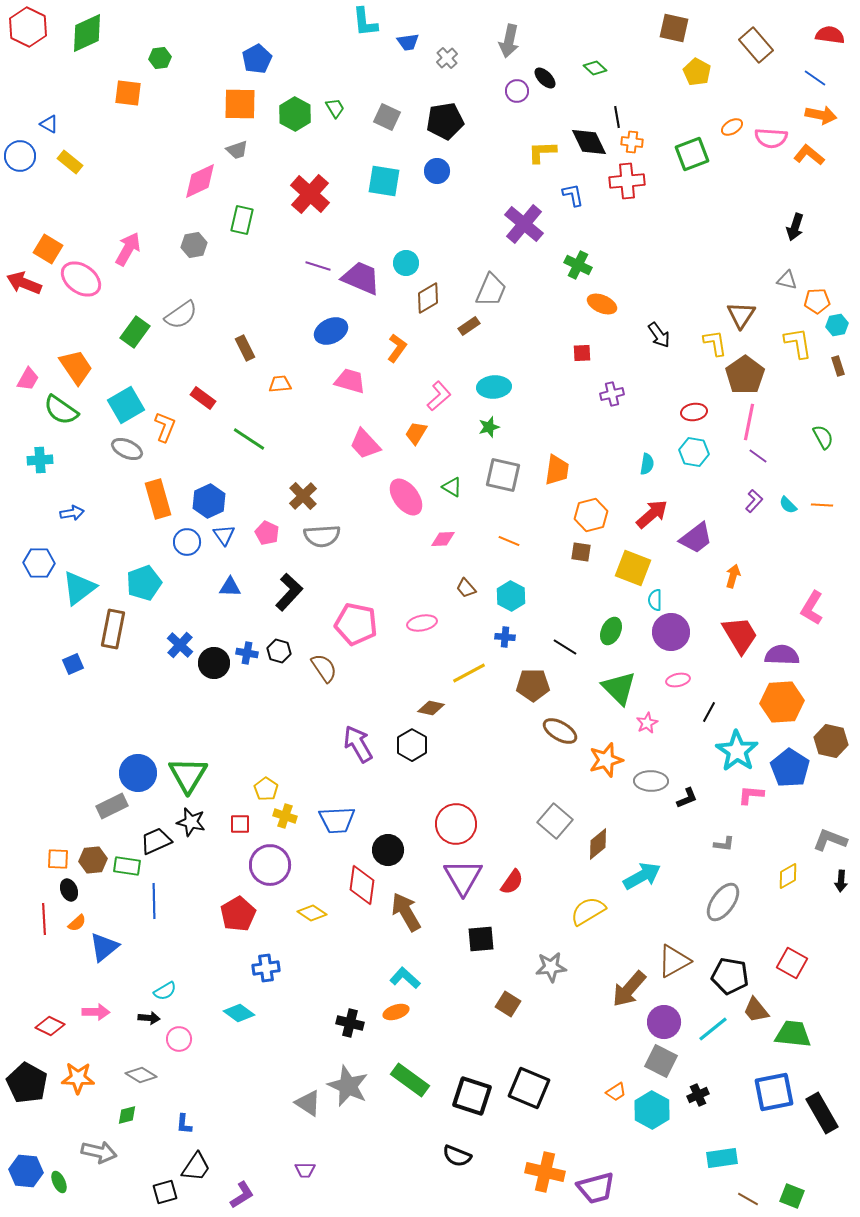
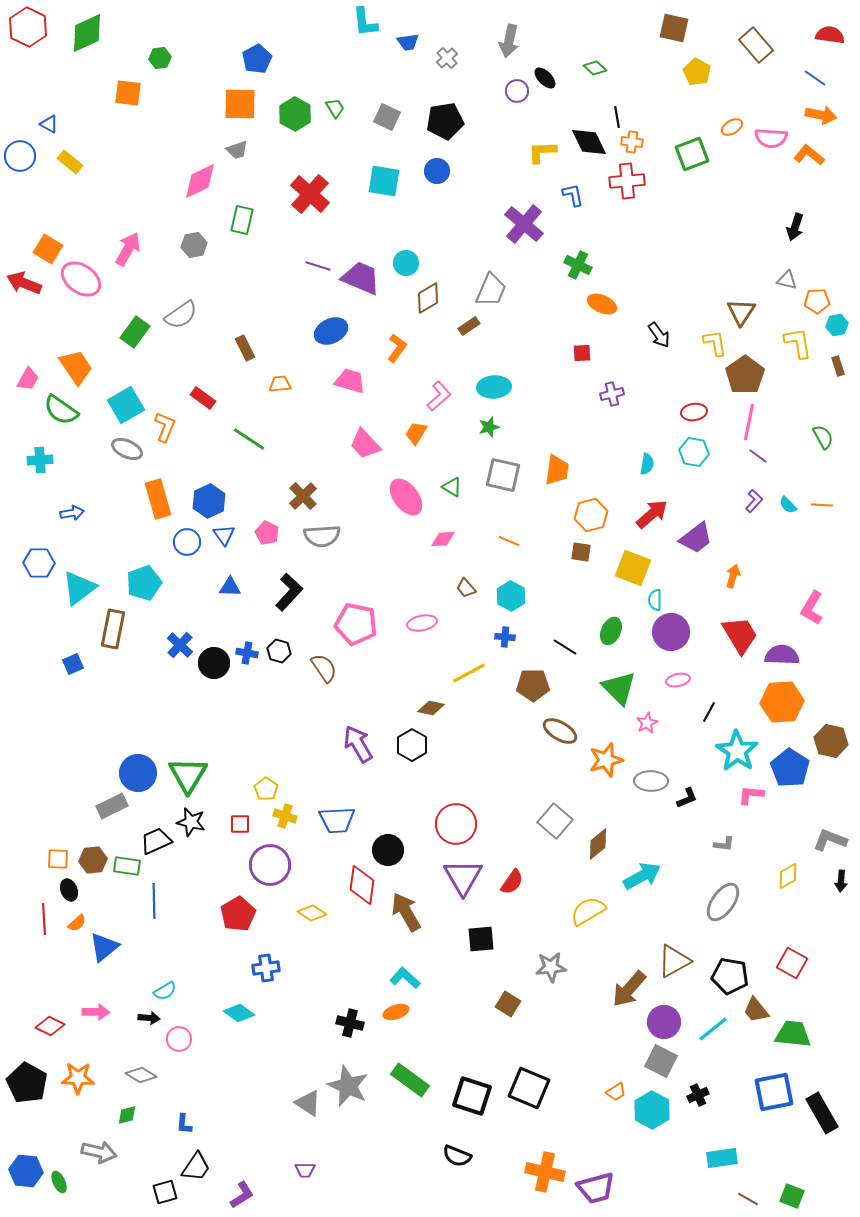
brown triangle at (741, 315): moved 3 px up
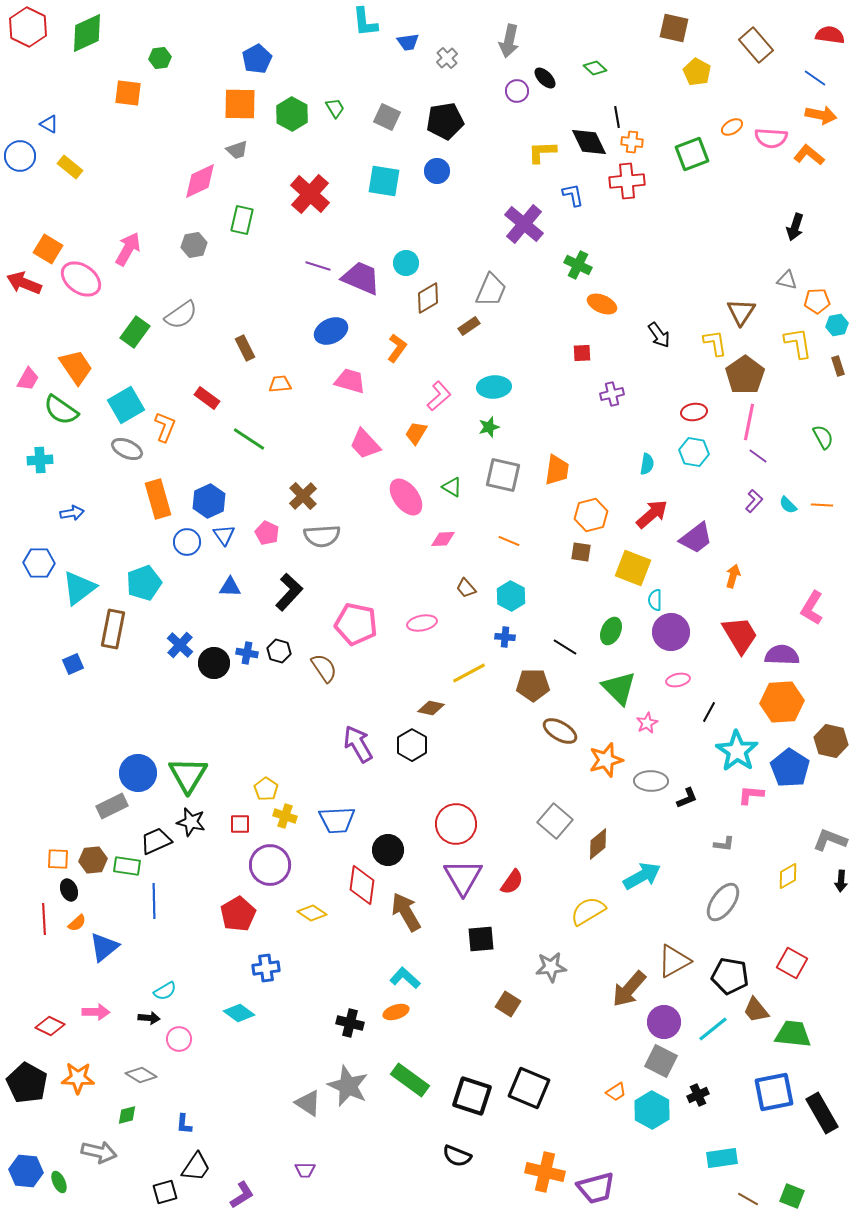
green hexagon at (295, 114): moved 3 px left
yellow rectangle at (70, 162): moved 5 px down
red rectangle at (203, 398): moved 4 px right
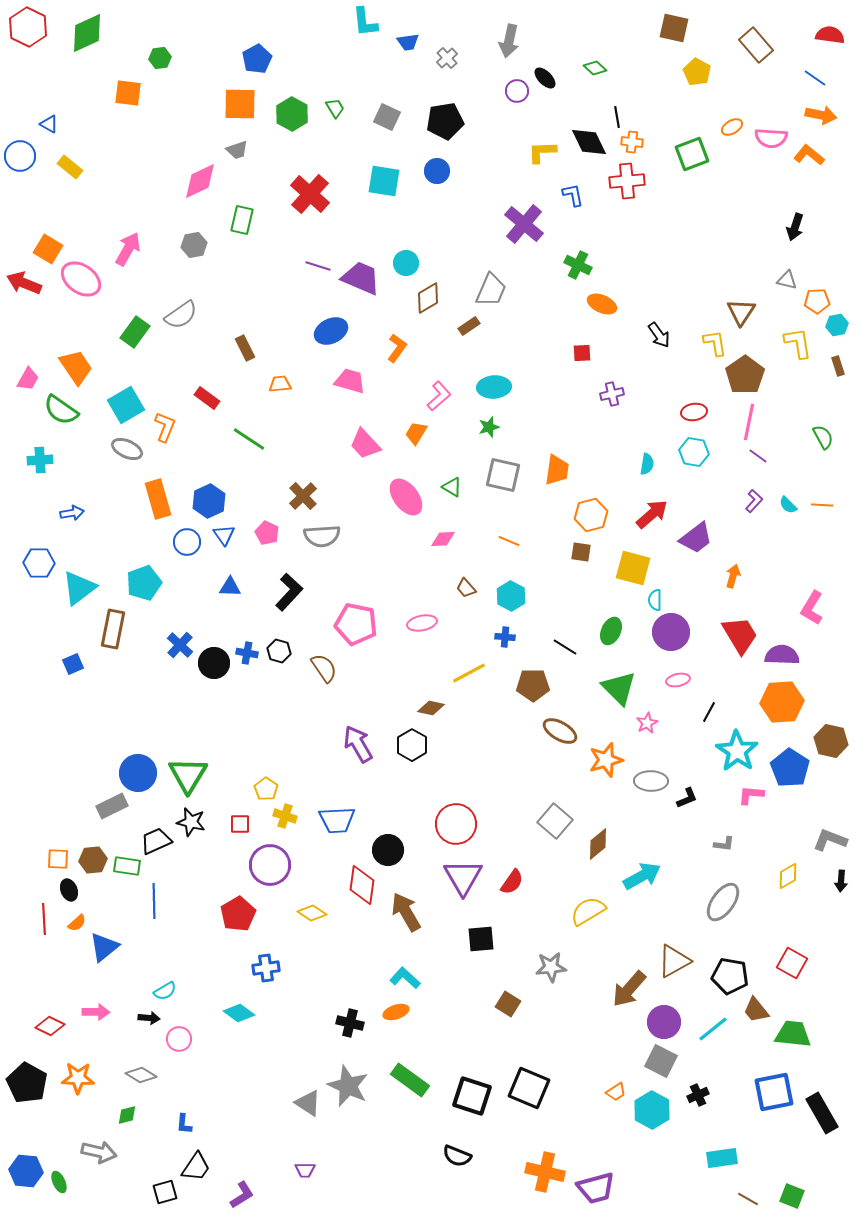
yellow square at (633, 568): rotated 6 degrees counterclockwise
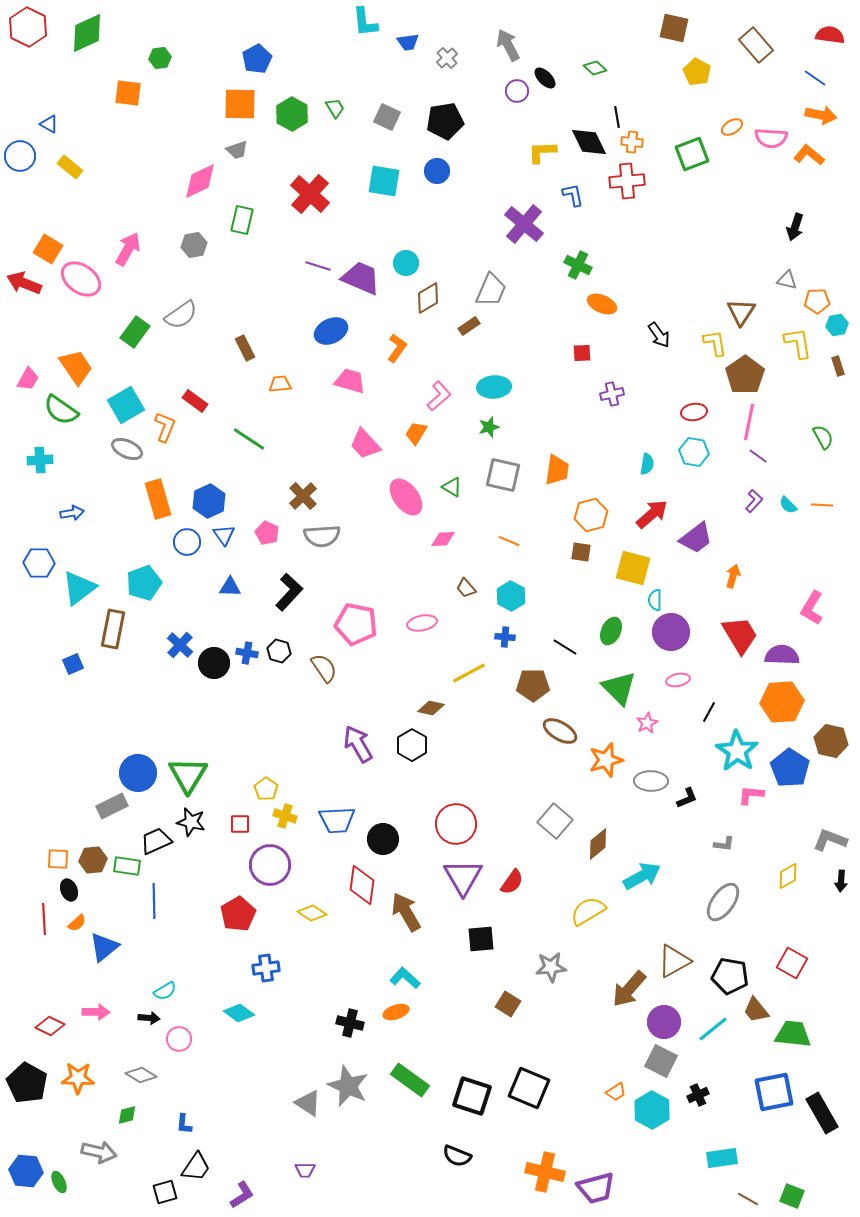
gray arrow at (509, 41): moved 1 px left, 4 px down; rotated 140 degrees clockwise
red rectangle at (207, 398): moved 12 px left, 3 px down
black circle at (388, 850): moved 5 px left, 11 px up
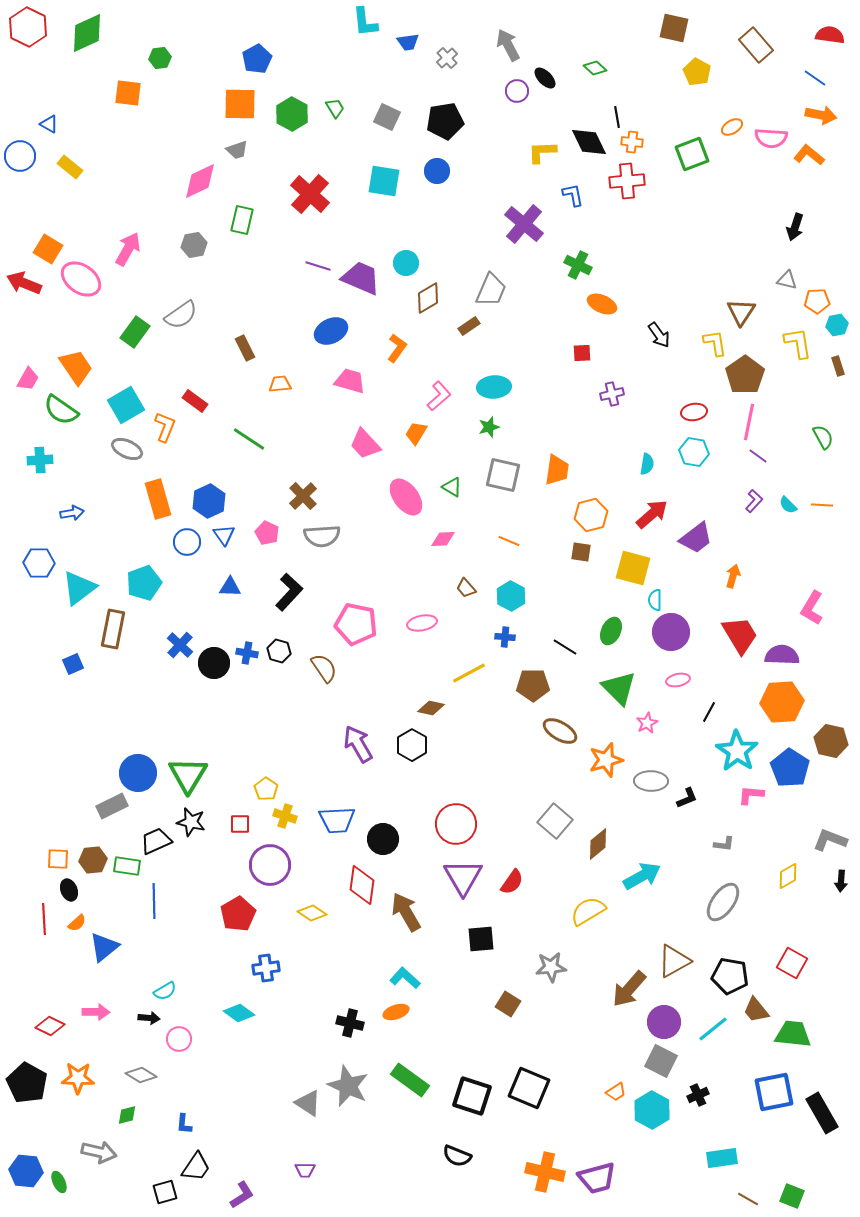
purple trapezoid at (596, 1188): moved 1 px right, 10 px up
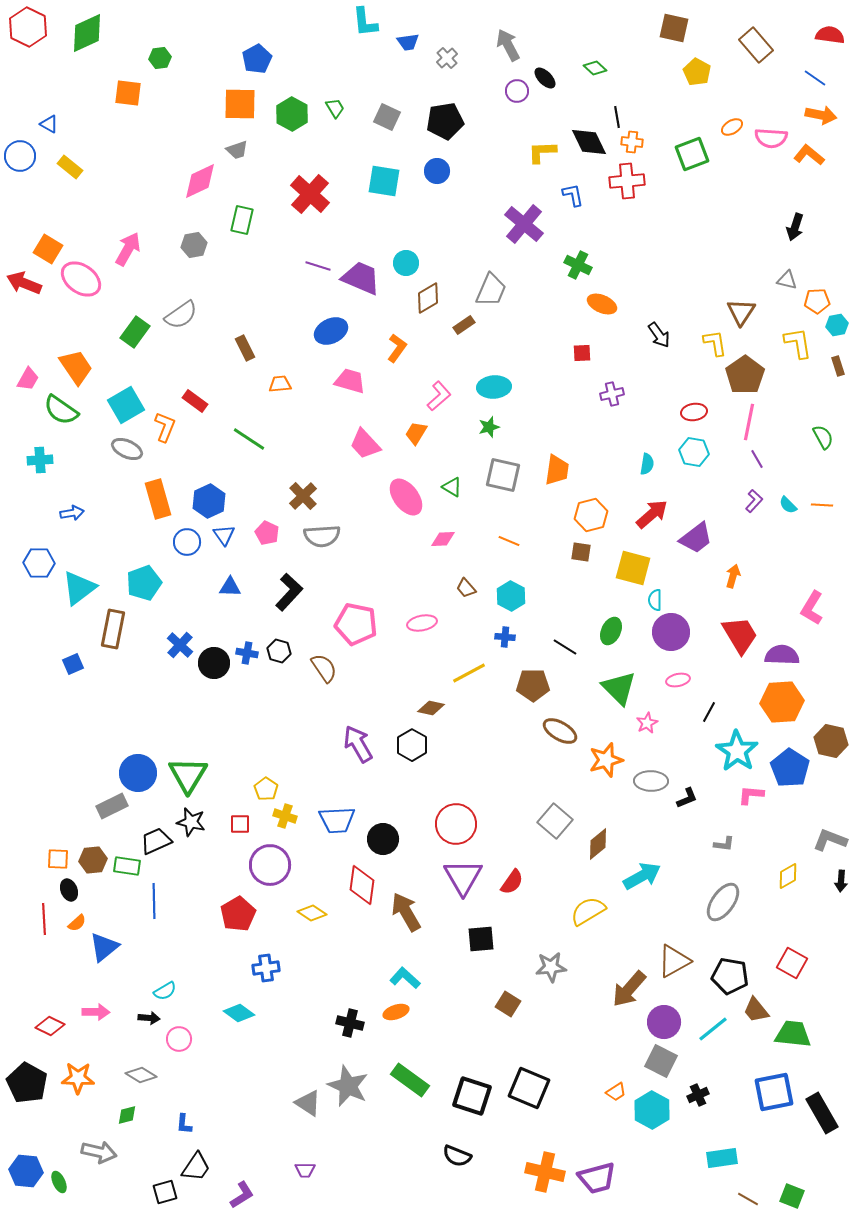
brown rectangle at (469, 326): moved 5 px left, 1 px up
purple line at (758, 456): moved 1 px left, 3 px down; rotated 24 degrees clockwise
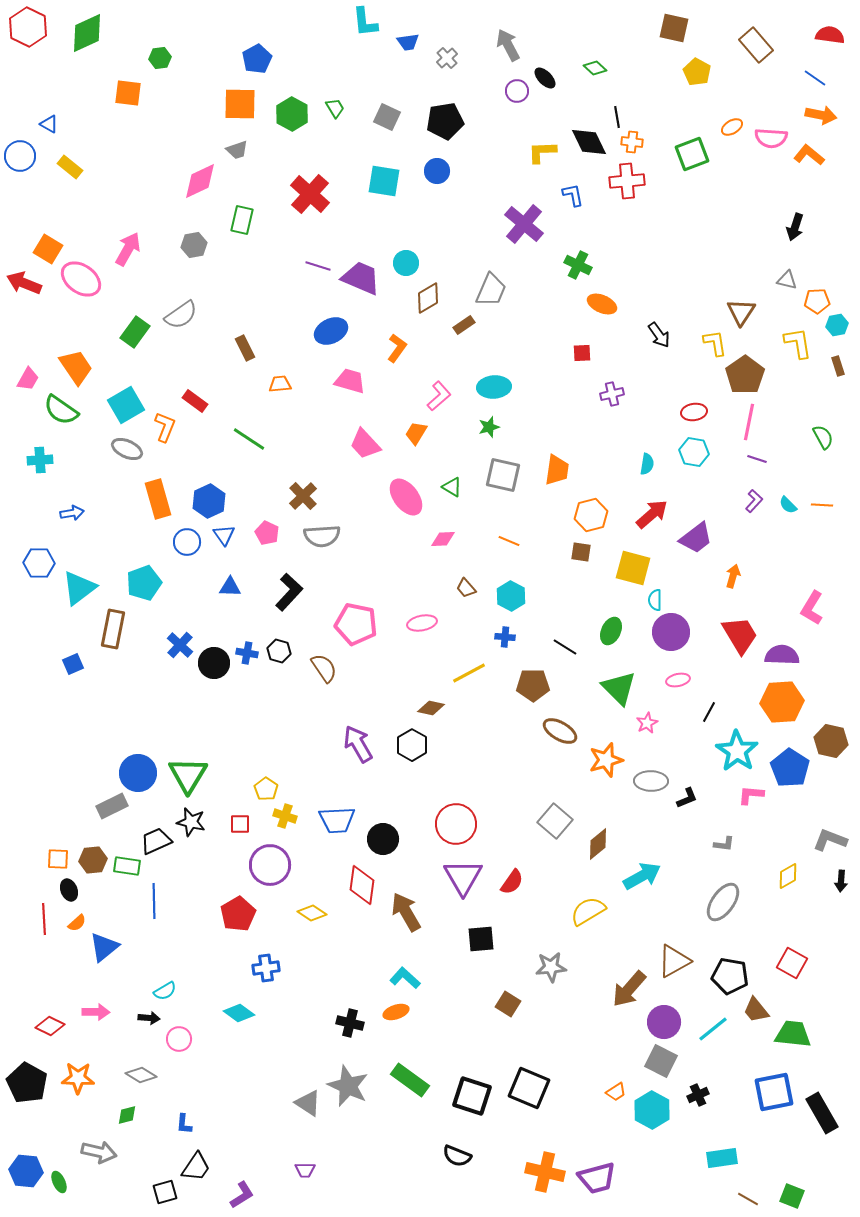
purple line at (757, 459): rotated 42 degrees counterclockwise
